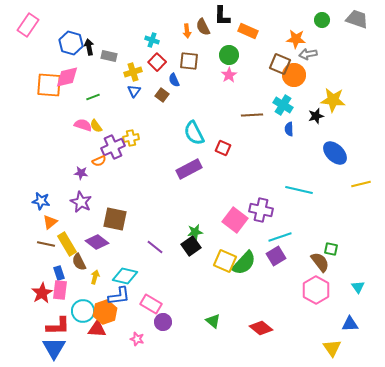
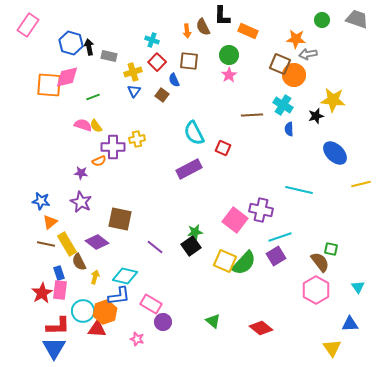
yellow cross at (131, 138): moved 6 px right, 1 px down
purple cross at (113, 147): rotated 25 degrees clockwise
brown square at (115, 219): moved 5 px right
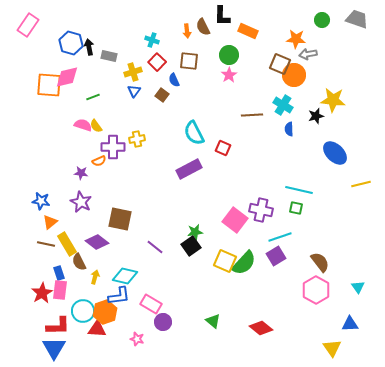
green square at (331, 249): moved 35 px left, 41 px up
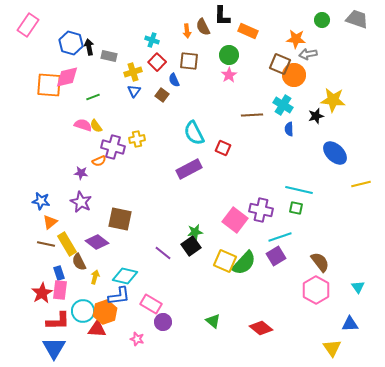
purple cross at (113, 147): rotated 15 degrees clockwise
purple line at (155, 247): moved 8 px right, 6 px down
red L-shape at (58, 326): moved 5 px up
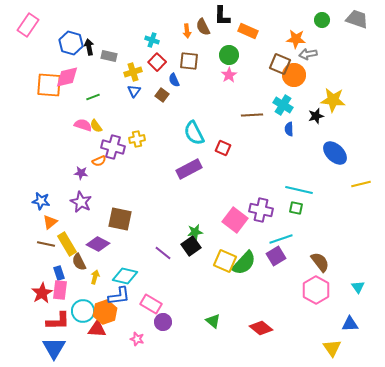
cyan line at (280, 237): moved 1 px right, 2 px down
purple diamond at (97, 242): moved 1 px right, 2 px down; rotated 10 degrees counterclockwise
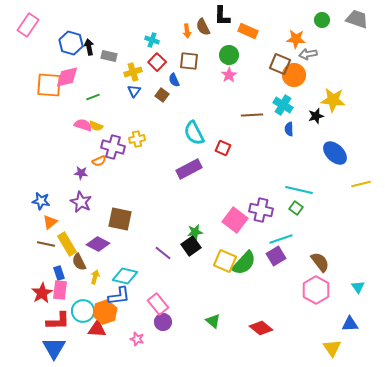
yellow semicircle at (96, 126): rotated 32 degrees counterclockwise
green square at (296, 208): rotated 24 degrees clockwise
pink rectangle at (151, 304): moved 7 px right; rotated 20 degrees clockwise
